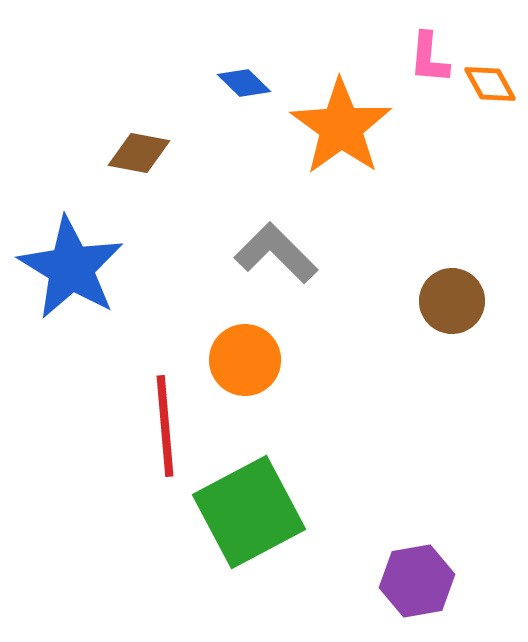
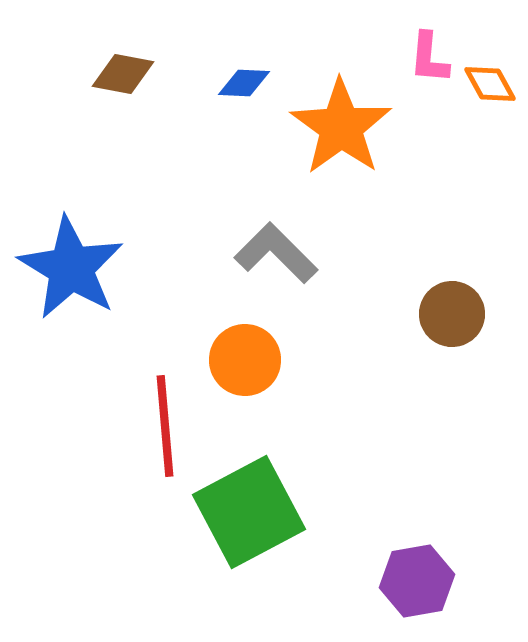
blue diamond: rotated 42 degrees counterclockwise
brown diamond: moved 16 px left, 79 px up
brown circle: moved 13 px down
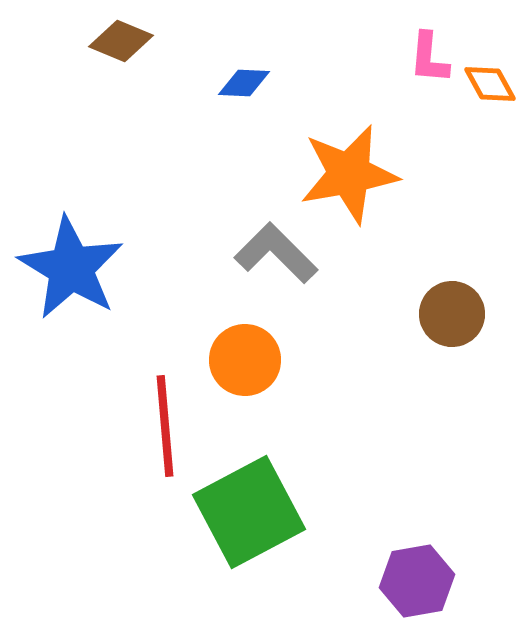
brown diamond: moved 2 px left, 33 px up; rotated 12 degrees clockwise
orange star: moved 8 px right, 47 px down; rotated 26 degrees clockwise
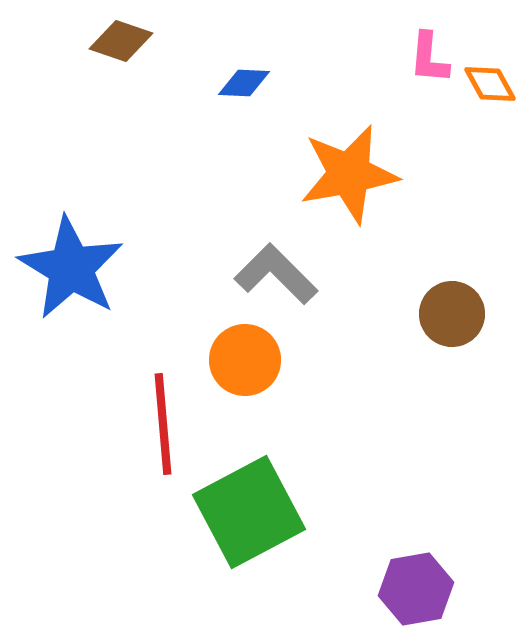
brown diamond: rotated 4 degrees counterclockwise
gray L-shape: moved 21 px down
red line: moved 2 px left, 2 px up
purple hexagon: moved 1 px left, 8 px down
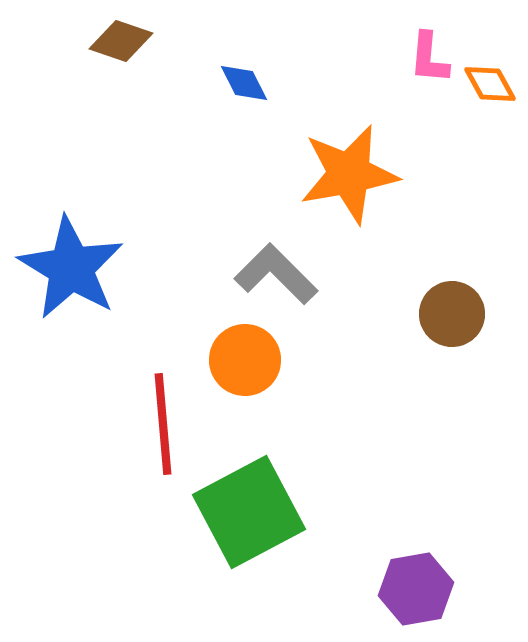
blue diamond: rotated 60 degrees clockwise
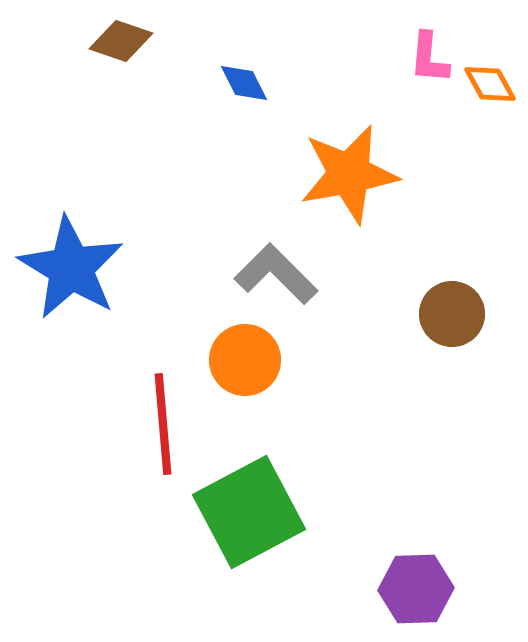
purple hexagon: rotated 8 degrees clockwise
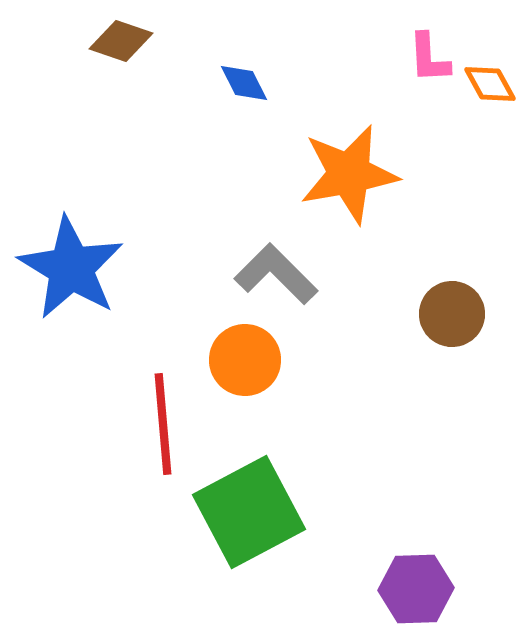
pink L-shape: rotated 8 degrees counterclockwise
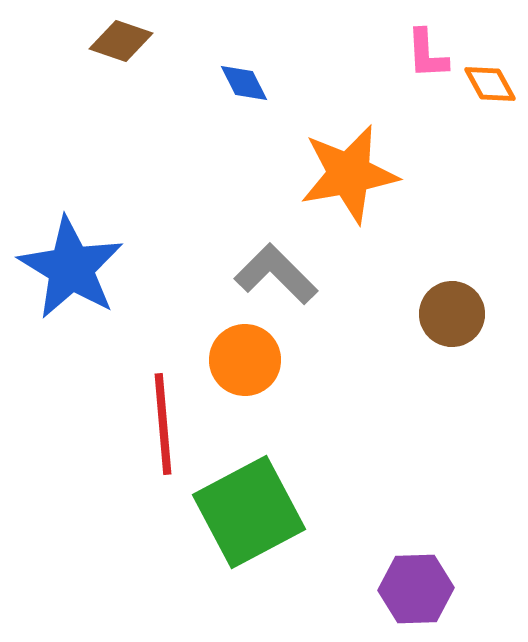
pink L-shape: moved 2 px left, 4 px up
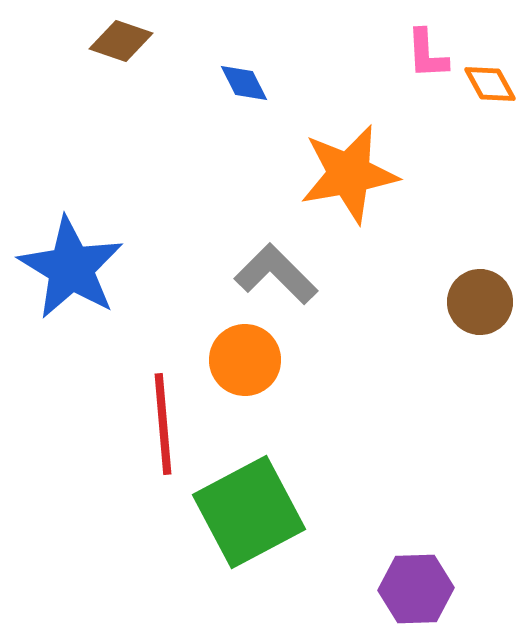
brown circle: moved 28 px right, 12 px up
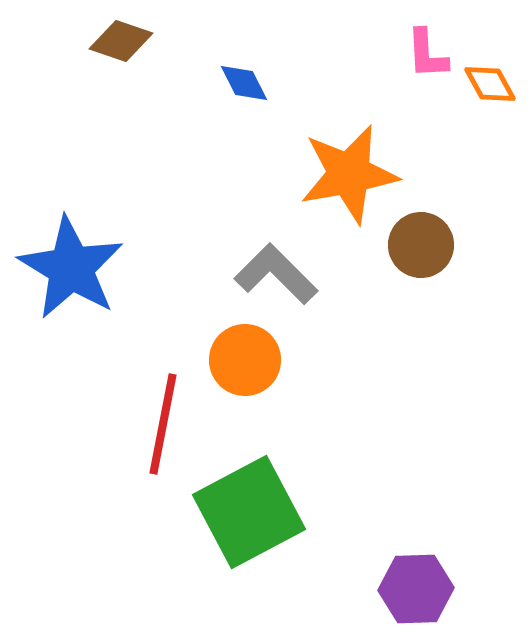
brown circle: moved 59 px left, 57 px up
red line: rotated 16 degrees clockwise
